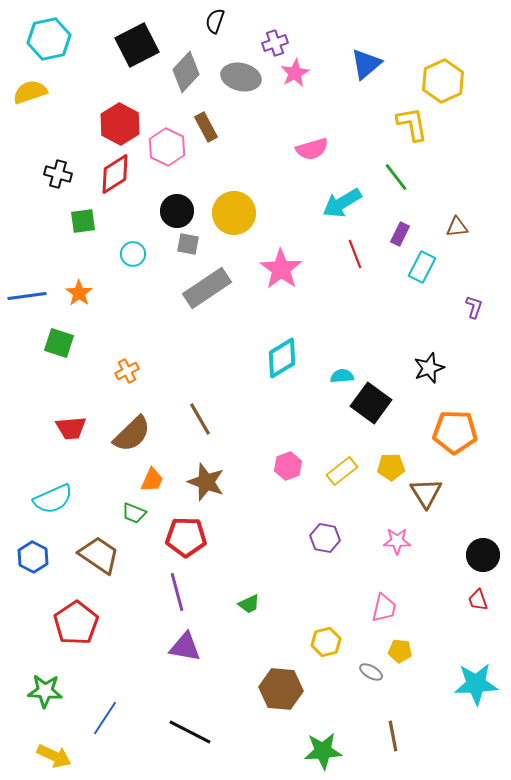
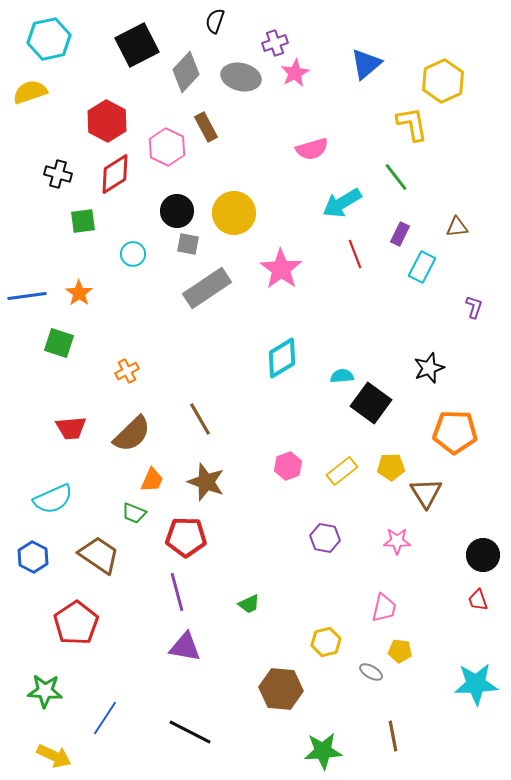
red hexagon at (120, 124): moved 13 px left, 3 px up
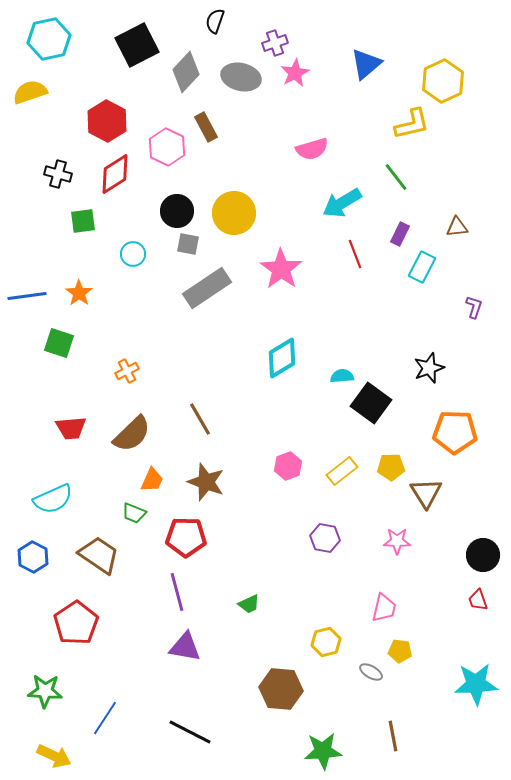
yellow L-shape at (412, 124): rotated 87 degrees clockwise
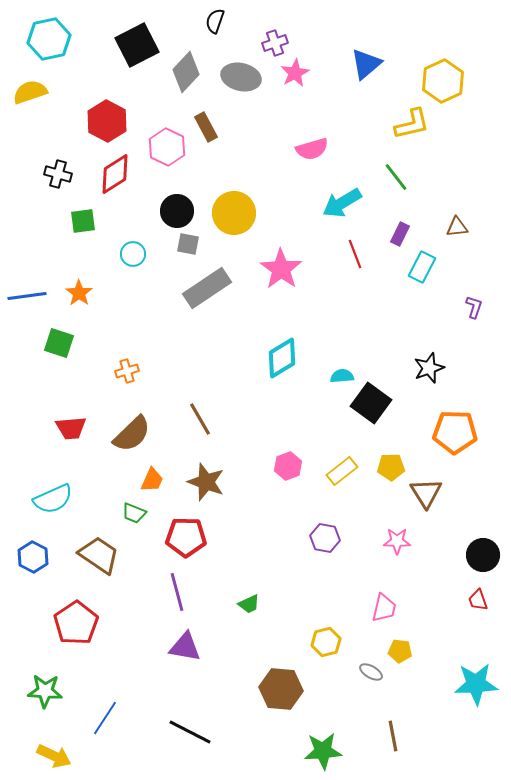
orange cross at (127, 371): rotated 10 degrees clockwise
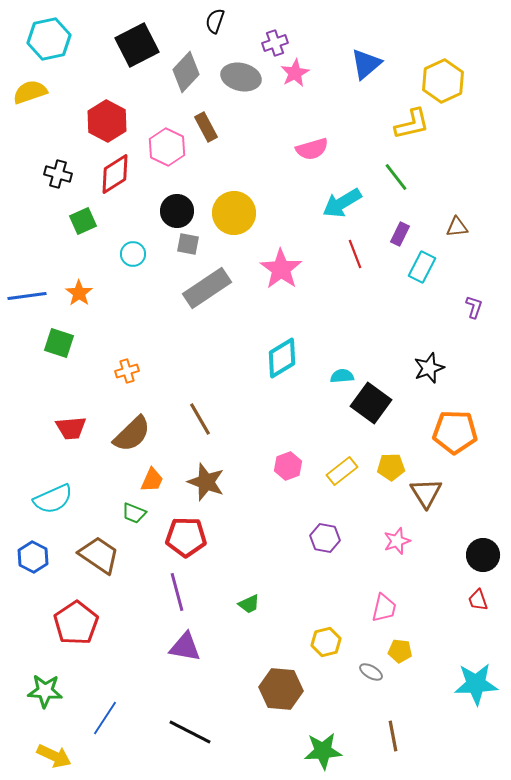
green square at (83, 221): rotated 16 degrees counterclockwise
pink star at (397, 541): rotated 20 degrees counterclockwise
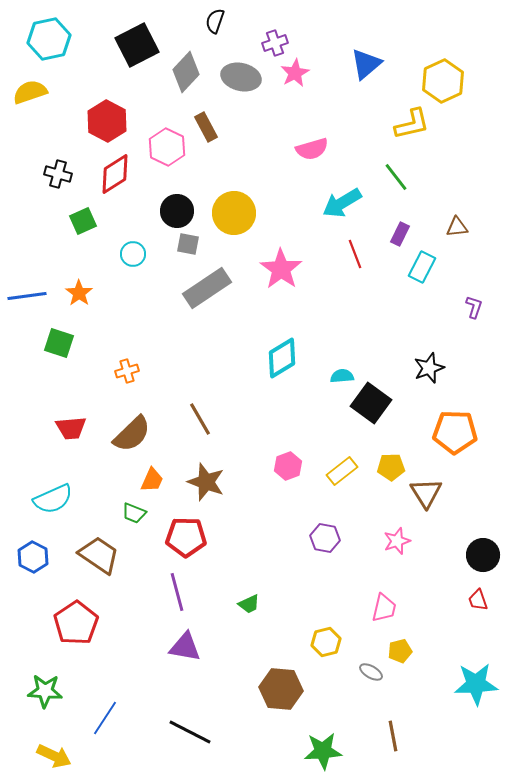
yellow pentagon at (400, 651): rotated 20 degrees counterclockwise
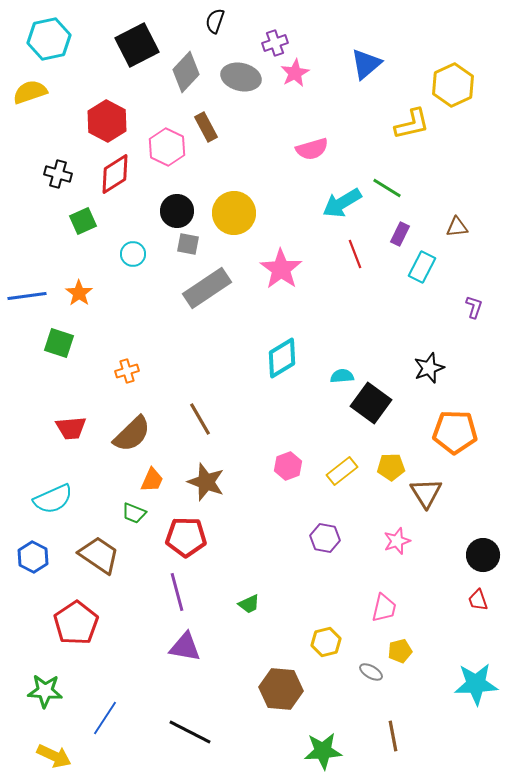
yellow hexagon at (443, 81): moved 10 px right, 4 px down
green line at (396, 177): moved 9 px left, 11 px down; rotated 20 degrees counterclockwise
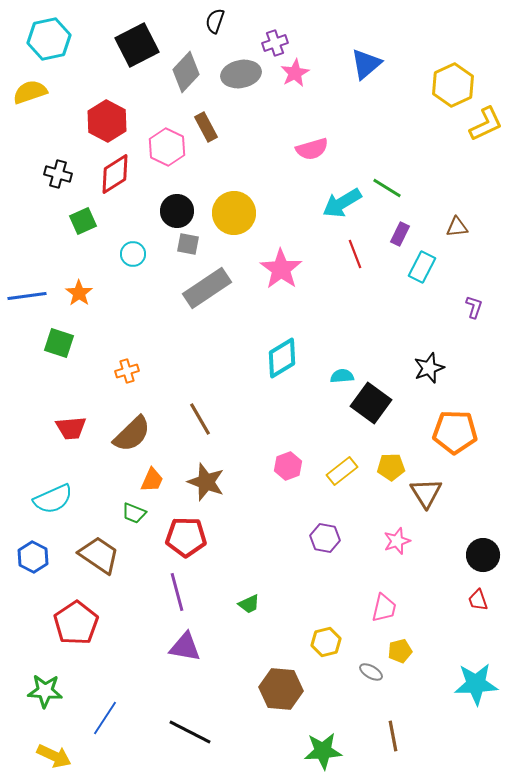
gray ellipse at (241, 77): moved 3 px up; rotated 24 degrees counterclockwise
yellow L-shape at (412, 124): moved 74 px right; rotated 12 degrees counterclockwise
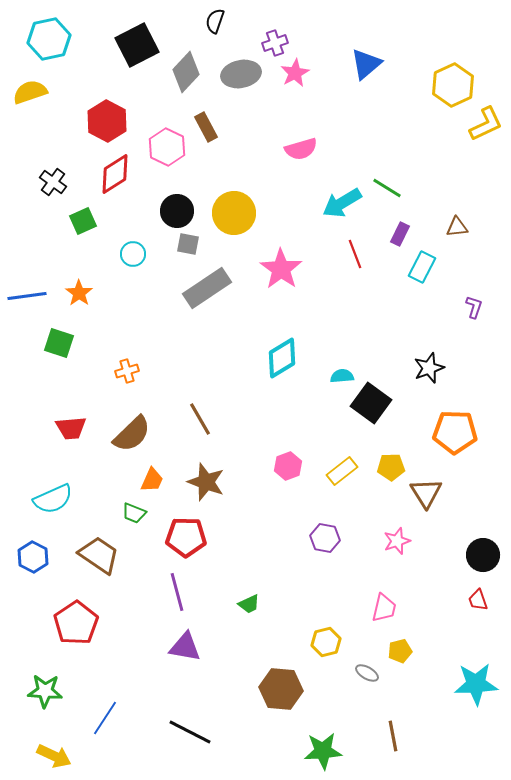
pink semicircle at (312, 149): moved 11 px left
black cross at (58, 174): moved 5 px left, 8 px down; rotated 20 degrees clockwise
gray ellipse at (371, 672): moved 4 px left, 1 px down
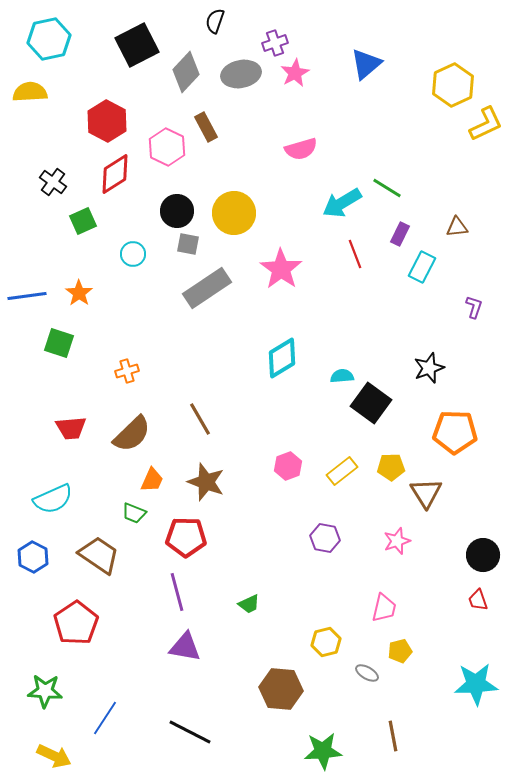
yellow semicircle at (30, 92): rotated 16 degrees clockwise
